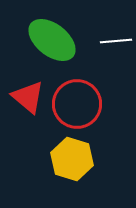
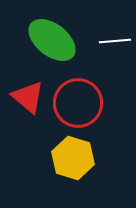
white line: moved 1 px left
red circle: moved 1 px right, 1 px up
yellow hexagon: moved 1 px right, 1 px up
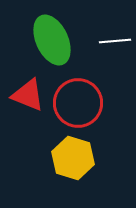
green ellipse: rotated 27 degrees clockwise
red triangle: moved 2 px up; rotated 18 degrees counterclockwise
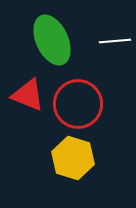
red circle: moved 1 px down
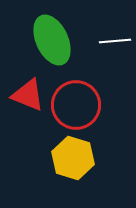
red circle: moved 2 px left, 1 px down
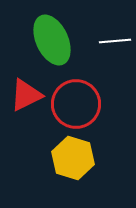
red triangle: moved 2 px left; rotated 48 degrees counterclockwise
red circle: moved 1 px up
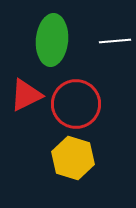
green ellipse: rotated 30 degrees clockwise
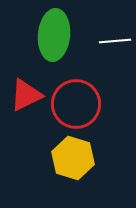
green ellipse: moved 2 px right, 5 px up
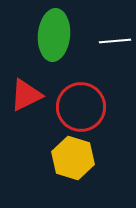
red circle: moved 5 px right, 3 px down
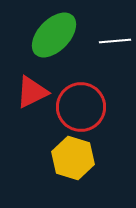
green ellipse: rotated 39 degrees clockwise
red triangle: moved 6 px right, 3 px up
